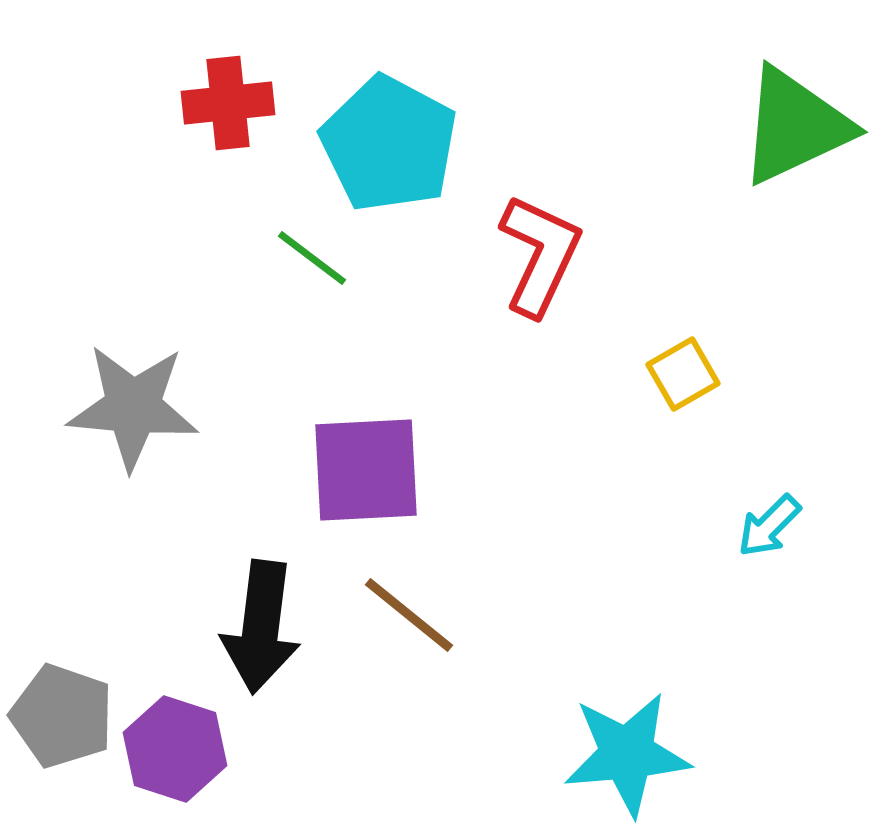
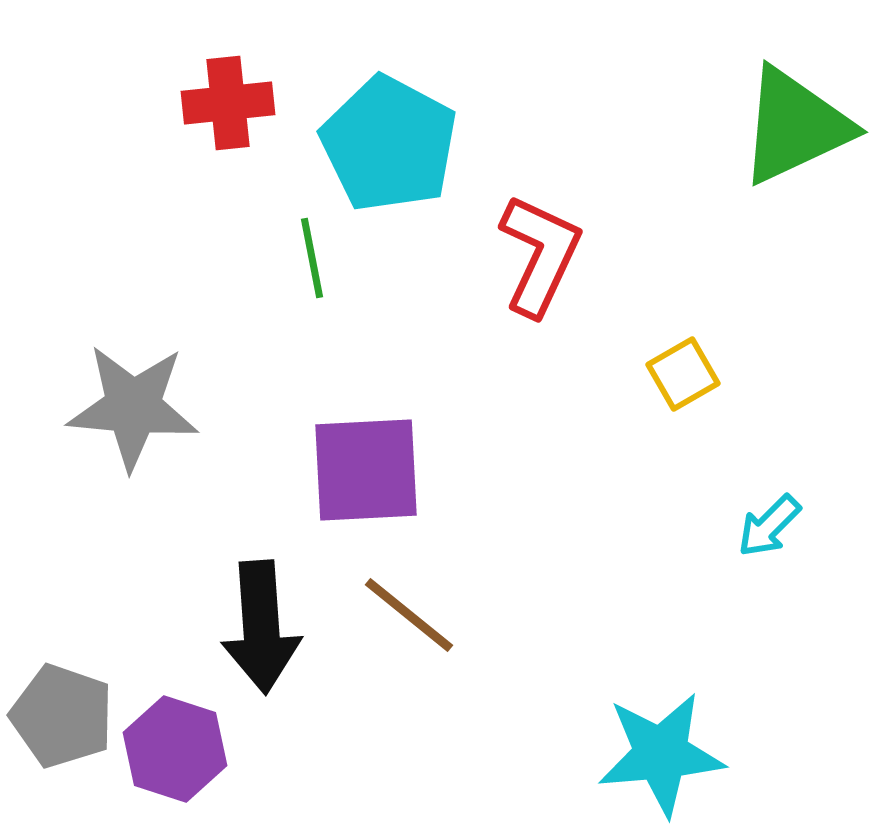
green line: rotated 42 degrees clockwise
black arrow: rotated 11 degrees counterclockwise
cyan star: moved 34 px right
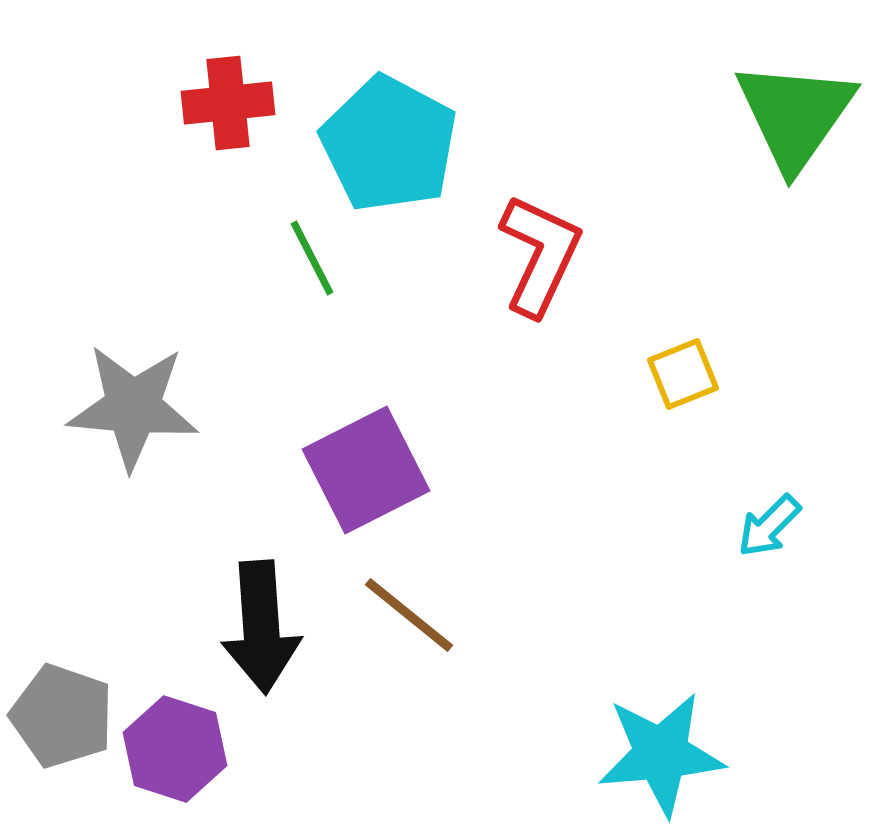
green triangle: moved 11 px up; rotated 30 degrees counterclockwise
green line: rotated 16 degrees counterclockwise
yellow square: rotated 8 degrees clockwise
purple square: rotated 24 degrees counterclockwise
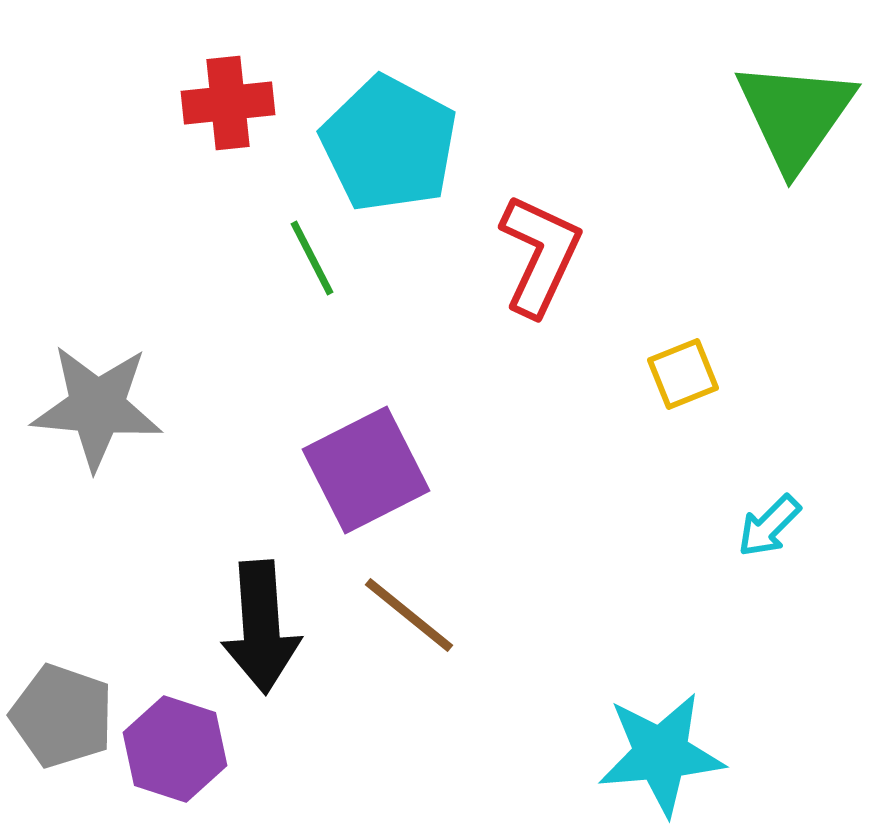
gray star: moved 36 px left
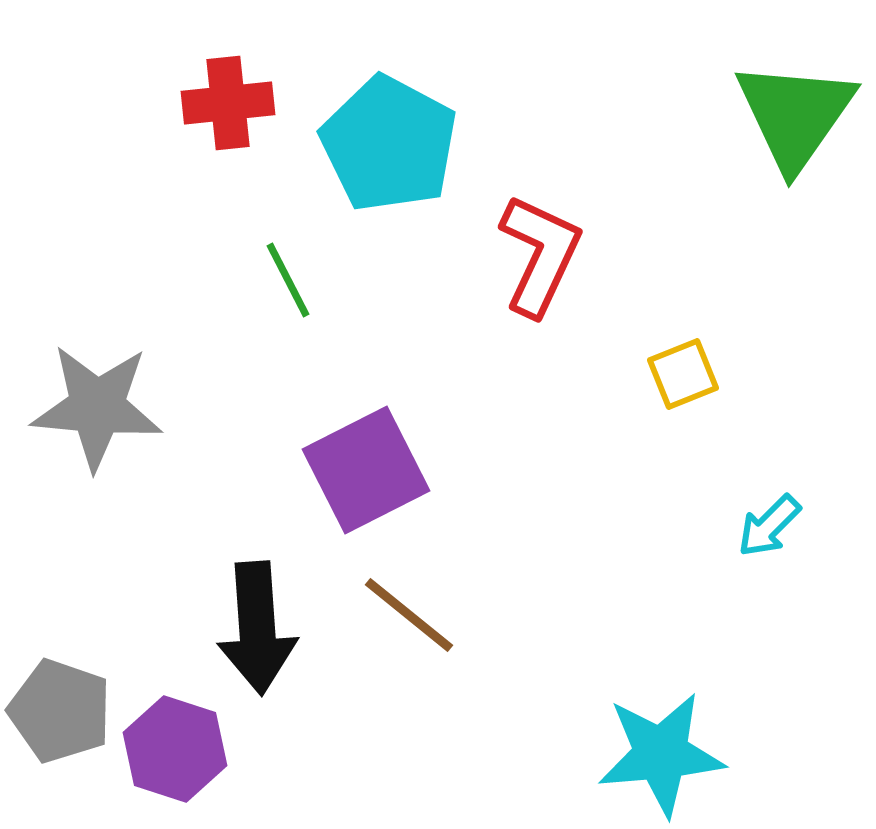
green line: moved 24 px left, 22 px down
black arrow: moved 4 px left, 1 px down
gray pentagon: moved 2 px left, 5 px up
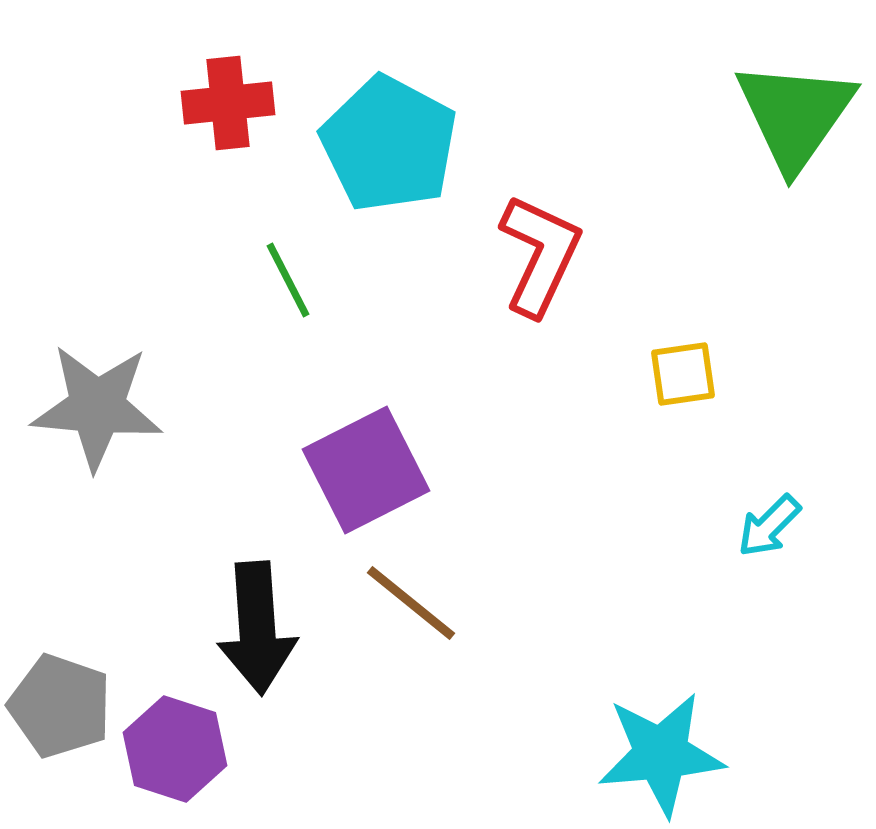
yellow square: rotated 14 degrees clockwise
brown line: moved 2 px right, 12 px up
gray pentagon: moved 5 px up
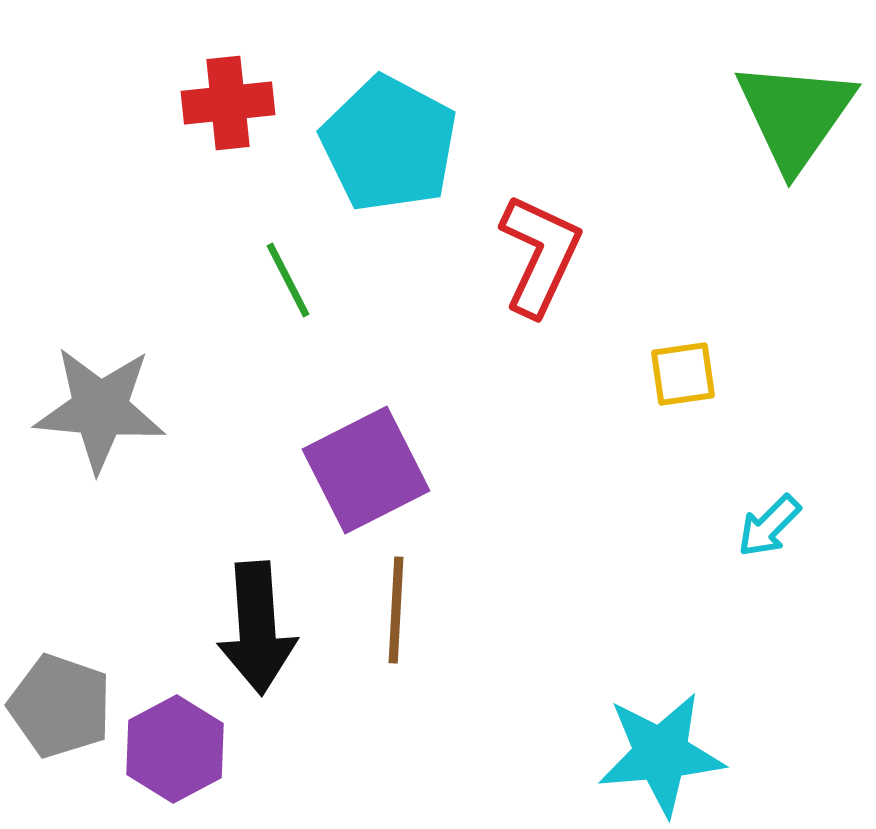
gray star: moved 3 px right, 2 px down
brown line: moved 15 px left, 7 px down; rotated 54 degrees clockwise
purple hexagon: rotated 14 degrees clockwise
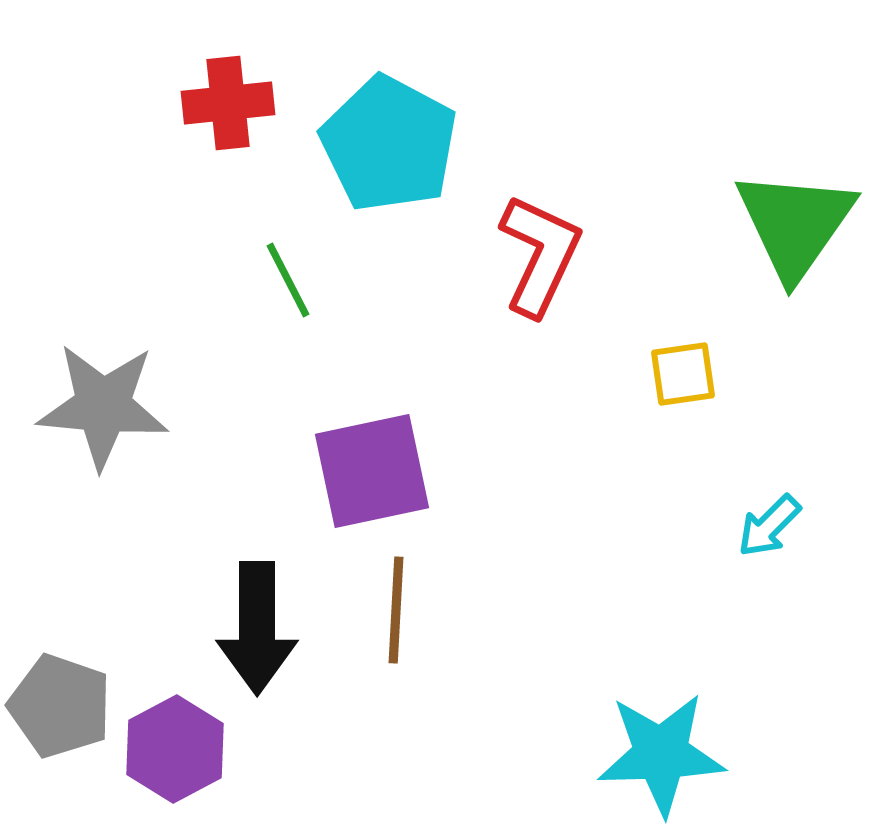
green triangle: moved 109 px down
gray star: moved 3 px right, 3 px up
purple square: moved 6 px right, 1 px down; rotated 15 degrees clockwise
black arrow: rotated 4 degrees clockwise
cyan star: rotated 3 degrees clockwise
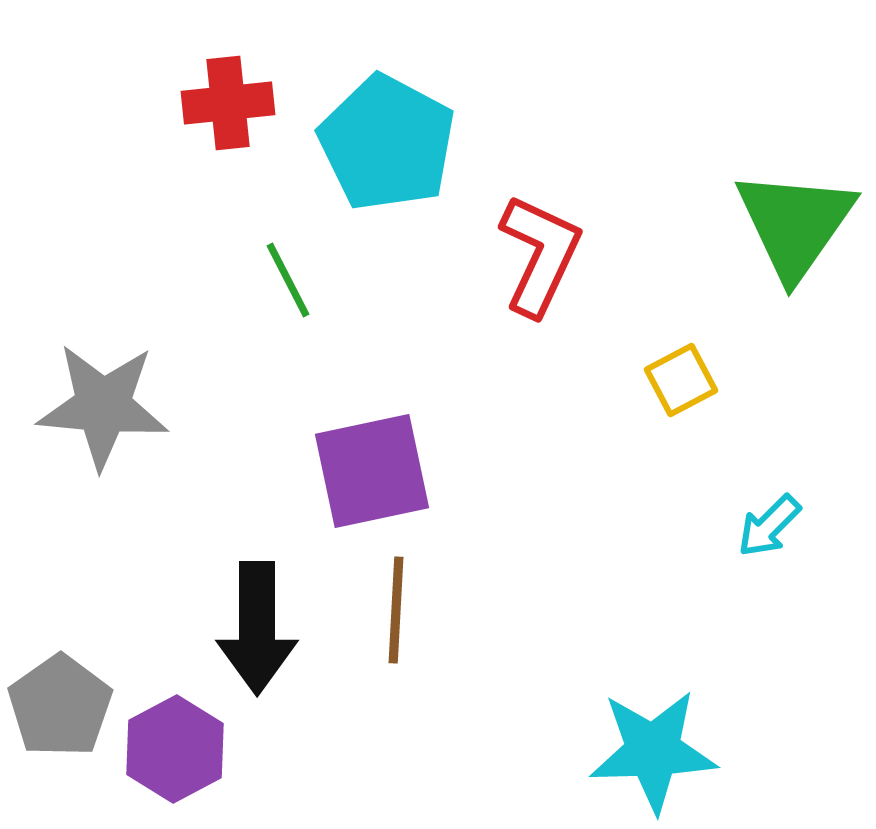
cyan pentagon: moved 2 px left, 1 px up
yellow square: moved 2 px left, 6 px down; rotated 20 degrees counterclockwise
gray pentagon: rotated 18 degrees clockwise
cyan star: moved 8 px left, 3 px up
